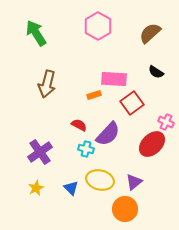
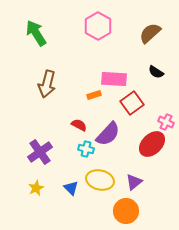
orange circle: moved 1 px right, 2 px down
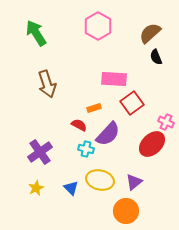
black semicircle: moved 15 px up; rotated 35 degrees clockwise
brown arrow: rotated 32 degrees counterclockwise
orange rectangle: moved 13 px down
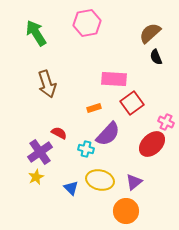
pink hexagon: moved 11 px left, 3 px up; rotated 20 degrees clockwise
red semicircle: moved 20 px left, 8 px down
yellow star: moved 11 px up
